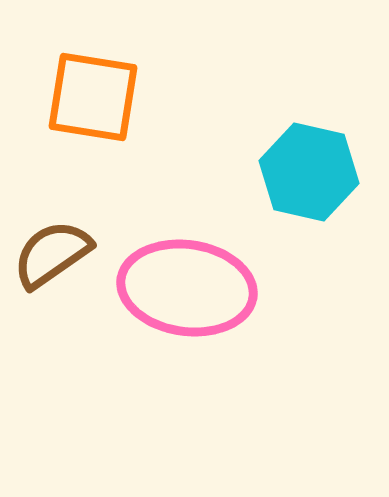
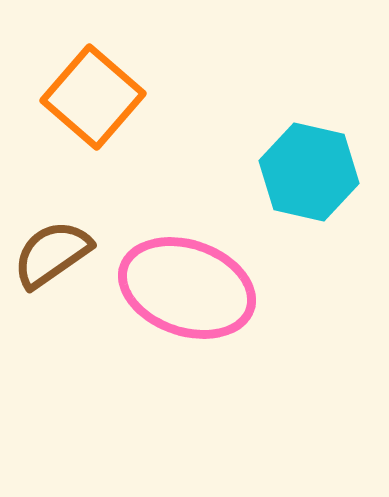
orange square: rotated 32 degrees clockwise
pink ellipse: rotated 11 degrees clockwise
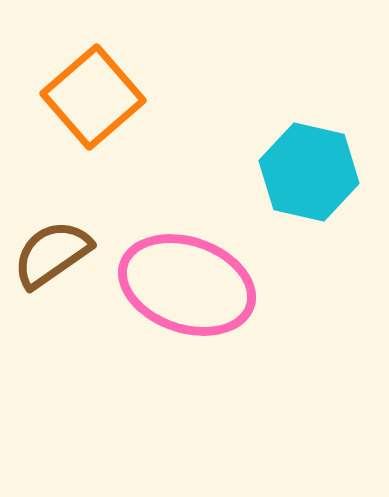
orange square: rotated 8 degrees clockwise
pink ellipse: moved 3 px up
